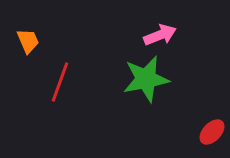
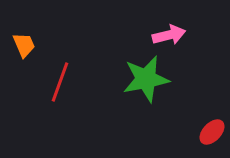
pink arrow: moved 9 px right; rotated 8 degrees clockwise
orange trapezoid: moved 4 px left, 4 px down
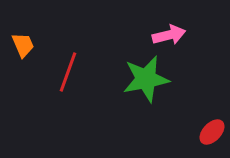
orange trapezoid: moved 1 px left
red line: moved 8 px right, 10 px up
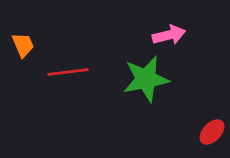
red line: rotated 63 degrees clockwise
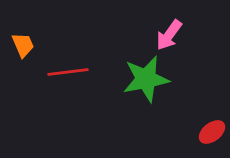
pink arrow: rotated 140 degrees clockwise
red ellipse: rotated 8 degrees clockwise
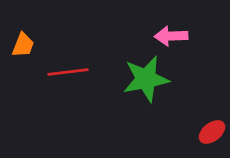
pink arrow: moved 2 px right, 1 px down; rotated 52 degrees clockwise
orange trapezoid: rotated 44 degrees clockwise
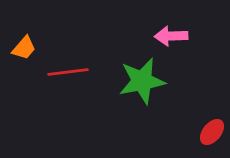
orange trapezoid: moved 1 px right, 3 px down; rotated 20 degrees clockwise
green star: moved 4 px left, 2 px down
red ellipse: rotated 12 degrees counterclockwise
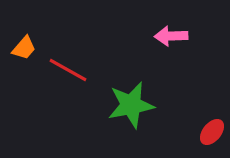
red line: moved 2 px up; rotated 36 degrees clockwise
green star: moved 11 px left, 24 px down
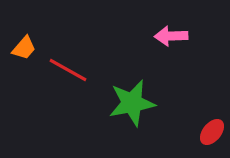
green star: moved 1 px right, 2 px up
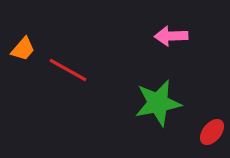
orange trapezoid: moved 1 px left, 1 px down
green star: moved 26 px right
